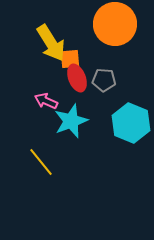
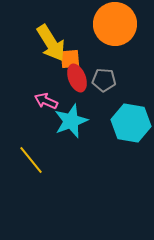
cyan hexagon: rotated 12 degrees counterclockwise
yellow line: moved 10 px left, 2 px up
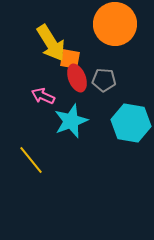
orange square: rotated 15 degrees clockwise
pink arrow: moved 3 px left, 5 px up
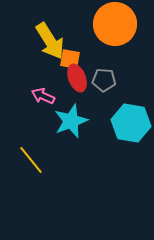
yellow arrow: moved 1 px left, 2 px up
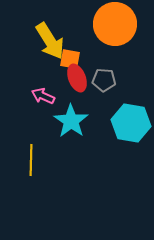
cyan star: rotated 16 degrees counterclockwise
yellow line: rotated 40 degrees clockwise
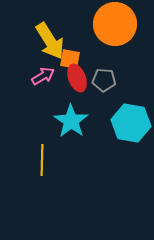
pink arrow: moved 20 px up; rotated 125 degrees clockwise
yellow line: moved 11 px right
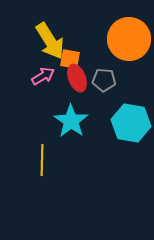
orange circle: moved 14 px right, 15 px down
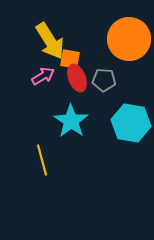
yellow line: rotated 16 degrees counterclockwise
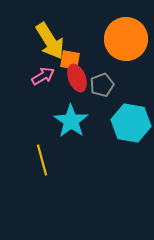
orange circle: moved 3 px left
orange square: moved 1 px down
gray pentagon: moved 2 px left, 5 px down; rotated 25 degrees counterclockwise
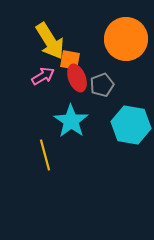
cyan hexagon: moved 2 px down
yellow line: moved 3 px right, 5 px up
